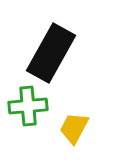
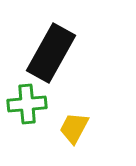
green cross: moved 1 px left, 2 px up
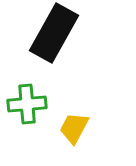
black rectangle: moved 3 px right, 20 px up
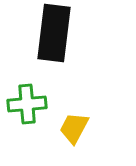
black rectangle: rotated 22 degrees counterclockwise
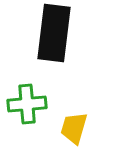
yellow trapezoid: rotated 12 degrees counterclockwise
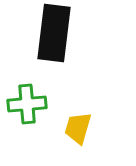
yellow trapezoid: moved 4 px right
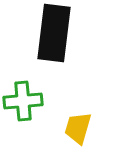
green cross: moved 4 px left, 3 px up
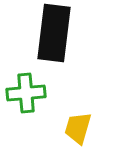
green cross: moved 3 px right, 8 px up
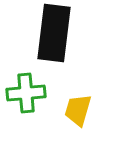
yellow trapezoid: moved 18 px up
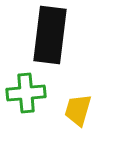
black rectangle: moved 4 px left, 2 px down
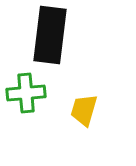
yellow trapezoid: moved 6 px right
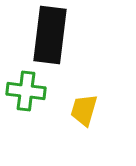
green cross: moved 2 px up; rotated 12 degrees clockwise
